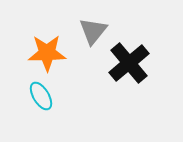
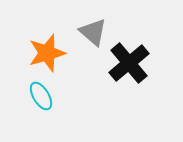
gray triangle: moved 1 px down; rotated 28 degrees counterclockwise
orange star: rotated 15 degrees counterclockwise
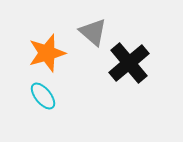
cyan ellipse: moved 2 px right; rotated 8 degrees counterclockwise
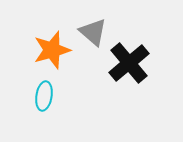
orange star: moved 5 px right, 3 px up
cyan ellipse: moved 1 px right; rotated 48 degrees clockwise
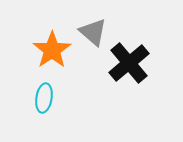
orange star: rotated 18 degrees counterclockwise
cyan ellipse: moved 2 px down
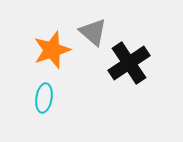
orange star: rotated 15 degrees clockwise
black cross: rotated 6 degrees clockwise
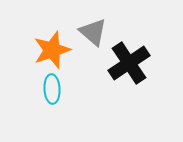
cyan ellipse: moved 8 px right, 9 px up; rotated 12 degrees counterclockwise
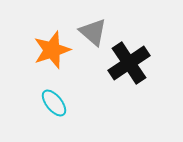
cyan ellipse: moved 2 px right, 14 px down; rotated 36 degrees counterclockwise
